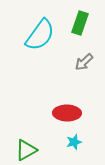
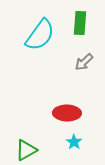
green rectangle: rotated 15 degrees counterclockwise
cyan star: rotated 21 degrees counterclockwise
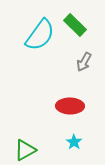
green rectangle: moved 5 px left, 2 px down; rotated 50 degrees counterclockwise
gray arrow: rotated 18 degrees counterclockwise
red ellipse: moved 3 px right, 7 px up
green triangle: moved 1 px left
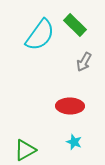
cyan star: rotated 14 degrees counterclockwise
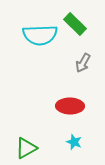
green rectangle: moved 1 px up
cyan semicircle: rotated 52 degrees clockwise
gray arrow: moved 1 px left, 1 px down
green triangle: moved 1 px right, 2 px up
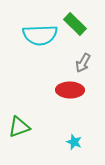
red ellipse: moved 16 px up
green triangle: moved 7 px left, 21 px up; rotated 10 degrees clockwise
